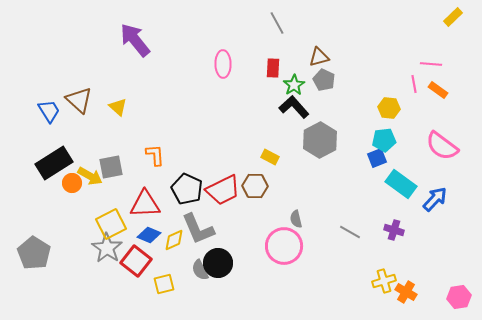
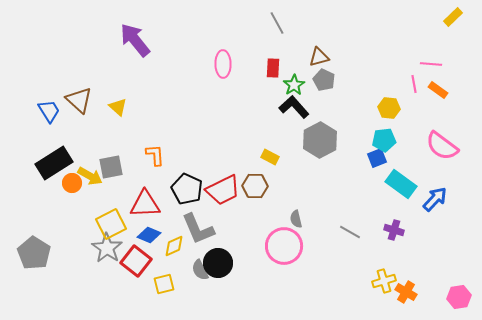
yellow diamond at (174, 240): moved 6 px down
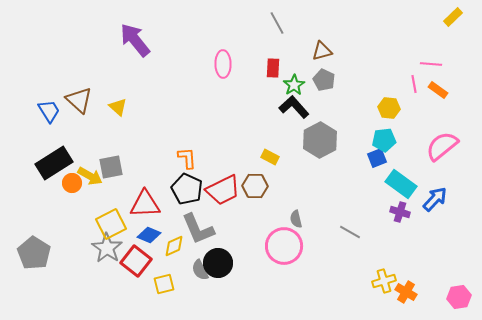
brown triangle at (319, 57): moved 3 px right, 6 px up
pink semicircle at (442, 146): rotated 104 degrees clockwise
orange L-shape at (155, 155): moved 32 px right, 3 px down
purple cross at (394, 230): moved 6 px right, 18 px up
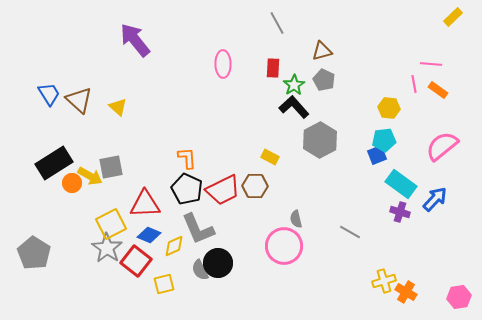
blue trapezoid at (49, 111): moved 17 px up
blue square at (377, 158): moved 3 px up
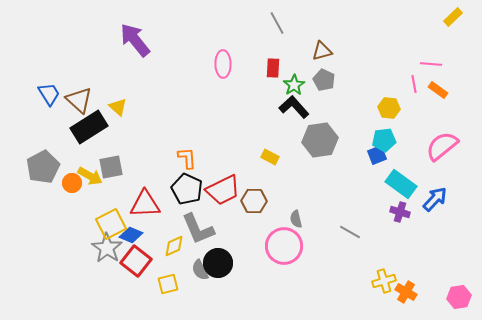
gray hexagon at (320, 140): rotated 20 degrees clockwise
black rectangle at (54, 163): moved 35 px right, 36 px up
brown hexagon at (255, 186): moved 1 px left, 15 px down
blue diamond at (149, 235): moved 18 px left
gray pentagon at (34, 253): moved 9 px right, 86 px up; rotated 12 degrees clockwise
yellow square at (164, 284): moved 4 px right
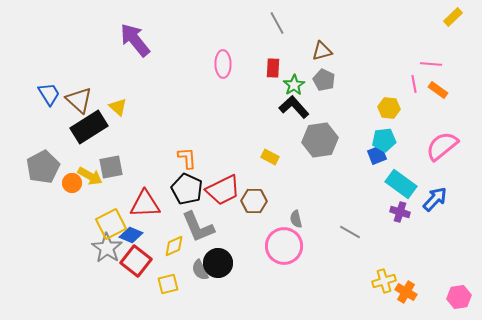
gray L-shape at (198, 229): moved 2 px up
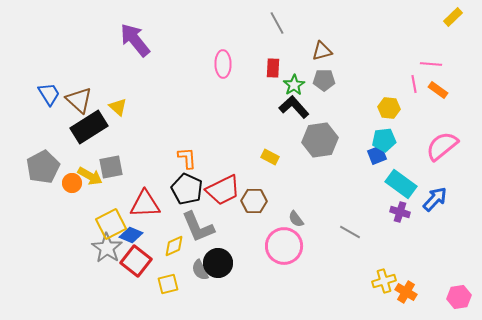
gray pentagon at (324, 80): rotated 25 degrees counterclockwise
gray semicircle at (296, 219): rotated 24 degrees counterclockwise
